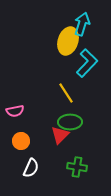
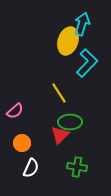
yellow line: moved 7 px left
pink semicircle: rotated 30 degrees counterclockwise
orange circle: moved 1 px right, 2 px down
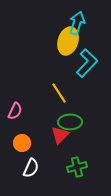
cyan arrow: moved 5 px left, 1 px up
pink semicircle: rotated 24 degrees counterclockwise
green cross: rotated 24 degrees counterclockwise
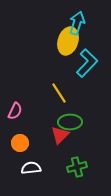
orange circle: moved 2 px left
white semicircle: rotated 120 degrees counterclockwise
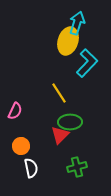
orange circle: moved 1 px right, 3 px down
white semicircle: rotated 84 degrees clockwise
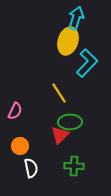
cyan arrow: moved 1 px left, 5 px up
orange circle: moved 1 px left
green cross: moved 3 px left, 1 px up; rotated 18 degrees clockwise
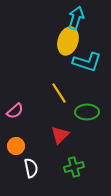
cyan L-shape: moved 1 px up; rotated 64 degrees clockwise
pink semicircle: rotated 24 degrees clockwise
green ellipse: moved 17 px right, 10 px up
orange circle: moved 4 px left
green cross: moved 1 px down; rotated 18 degrees counterclockwise
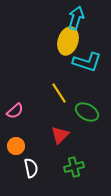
green ellipse: rotated 30 degrees clockwise
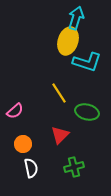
green ellipse: rotated 15 degrees counterclockwise
orange circle: moved 7 px right, 2 px up
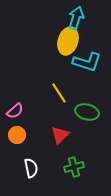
orange circle: moved 6 px left, 9 px up
